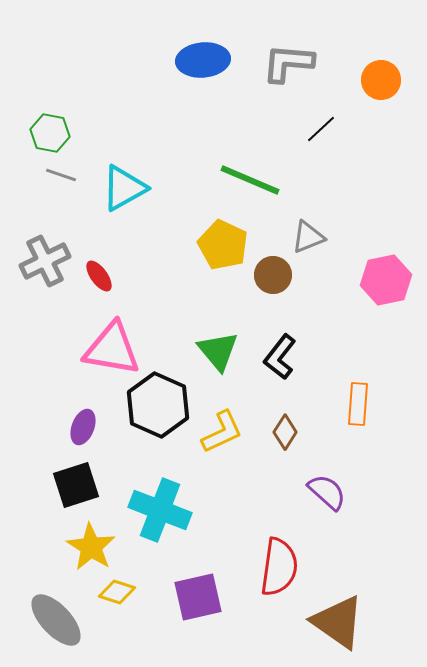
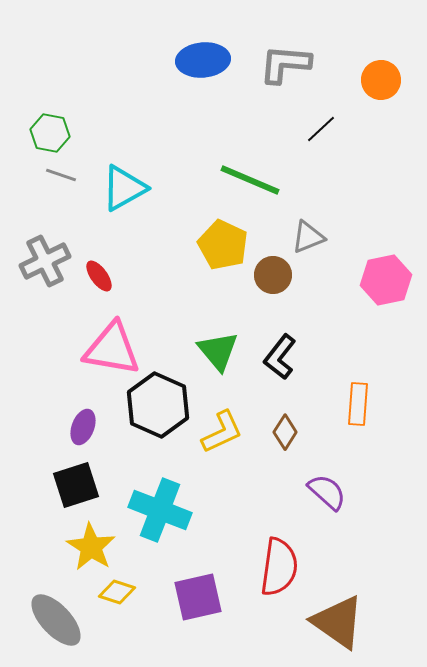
gray L-shape: moved 3 px left, 1 px down
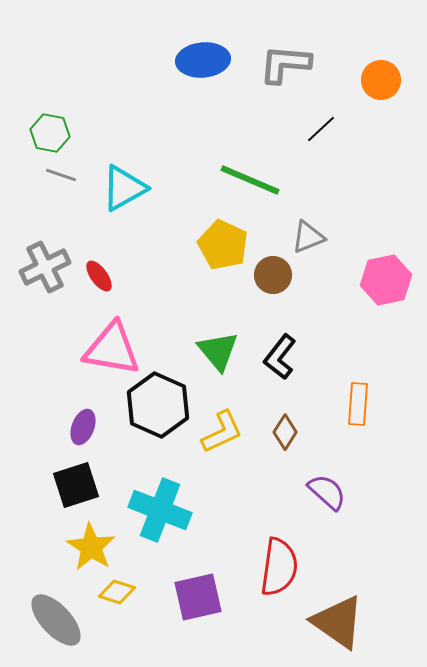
gray cross: moved 6 px down
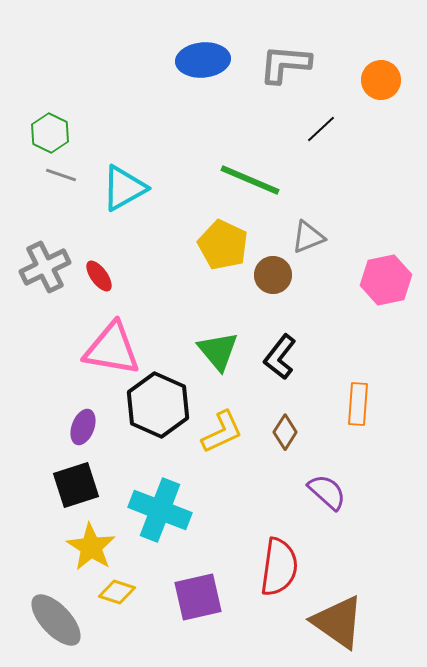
green hexagon: rotated 15 degrees clockwise
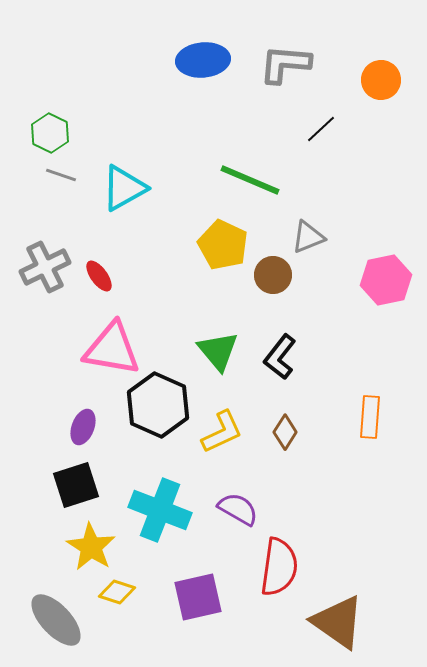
orange rectangle: moved 12 px right, 13 px down
purple semicircle: moved 89 px left, 17 px down; rotated 12 degrees counterclockwise
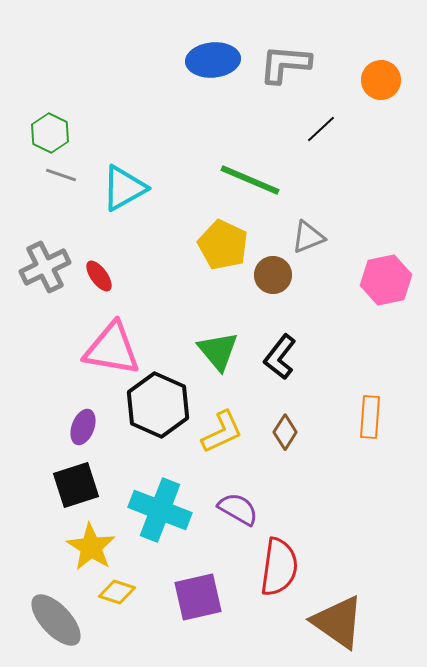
blue ellipse: moved 10 px right
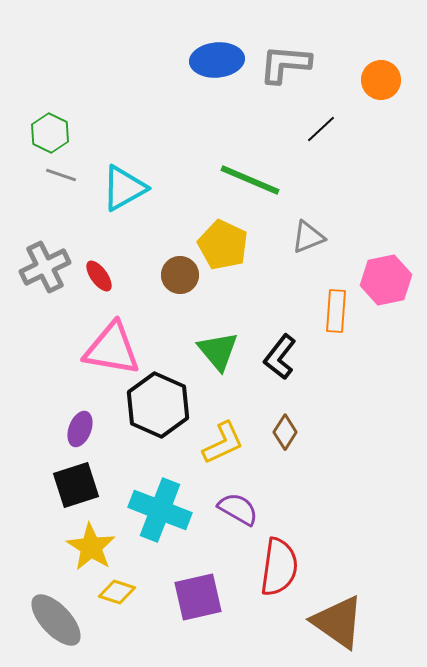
blue ellipse: moved 4 px right
brown circle: moved 93 px left
orange rectangle: moved 34 px left, 106 px up
purple ellipse: moved 3 px left, 2 px down
yellow L-shape: moved 1 px right, 11 px down
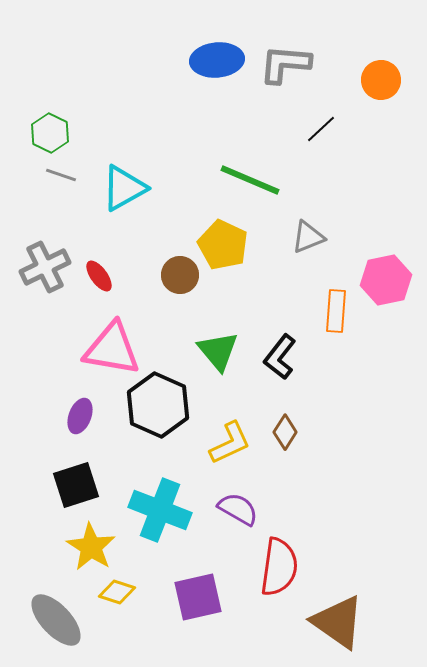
purple ellipse: moved 13 px up
yellow L-shape: moved 7 px right
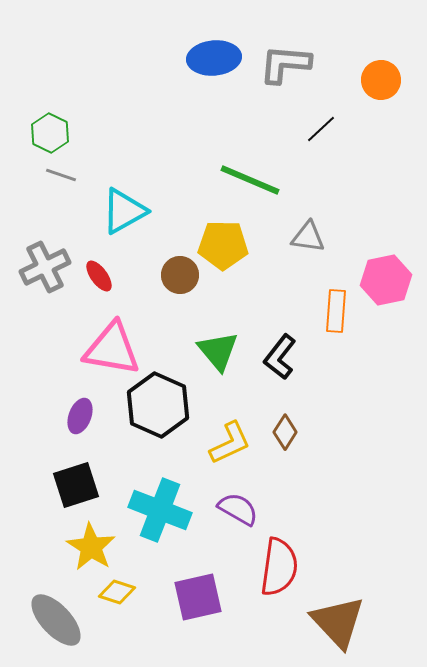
blue ellipse: moved 3 px left, 2 px up
cyan triangle: moved 23 px down
gray triangle: rotated 30 degrees clockwise
yellow pentagon: rotated 24 degrees counterclockwise
brown triangle: rotated 12 degrees clockwise
